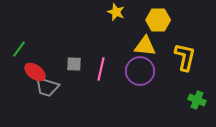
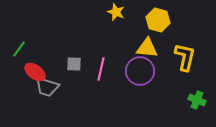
yellow hexagon: rotated 15 degrees clockwise
yellow triangle: moved 2 px right, 2 px down
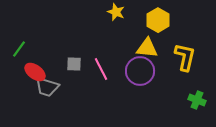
yellow hexagon: rotated 15 degrees clockwise
pink line: rotated 40 degrees counterclockwise
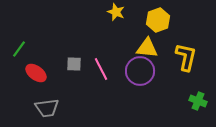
yellow hexagon: rotated 10 degrees clockwise
yellow L-shape: moved 1 px right
red ellipse: moved 1 px right, 1 px down
gray trapezoid: moved 21 px down; rotated 25 degrees counterclockwise
green cross: moved 1 px right, 1 px down
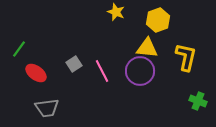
gray square: rotated 35 degrees counterclockwise
pink line: moved 1 px right, 2 px down
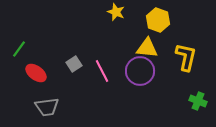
yellow hexagon: rotated 20 degrees counterclockwise
gray trapezoid: moved 1 px up
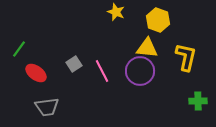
green cross: rotated 24 degrees counterclockwise
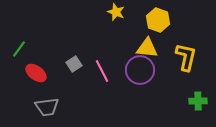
purple circle: moved 1 px up
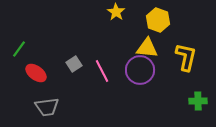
yellow star: rotated 12 degrees clockwise
